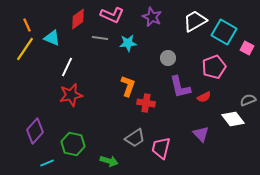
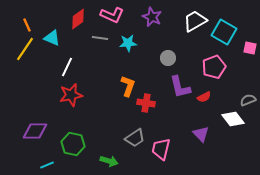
pink square: moved 3 px right; rotated 16 degrees counterclockwise
purple diamond: rotated 50 degrees clockwise
pink trapezoid: moved 1 px down
cyan line: moved 2 px down
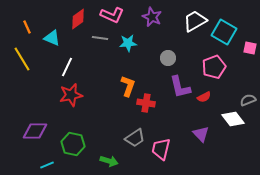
orange line: moved 2 px down
yellow line: moved 3 px left, 10 px down; rotated 65 degrees counterclockwise
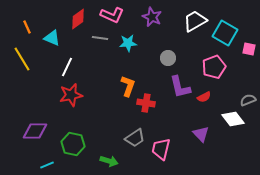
cyan square: moved 1 px right, 1 px down
pink square: moved 1 px left, 1 px down
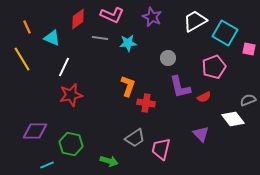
white line: moved 3 px left
green hexagon: moved 2 px left
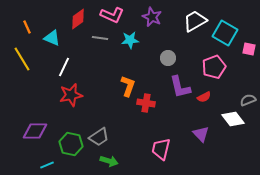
cyan star: moved 2 px right, 3 px up
gray trapezoid: moved 36 px left, 1 px up
